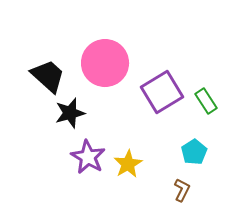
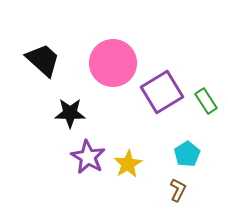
pink circle: moved 8 px right
black trapezoid: moved 5 px left, 16 px up
black star: rotated 16 degrees clockwise
cyan pentagon: moved 7 px left, 2 px down
brown L-shape: moved 4 px left
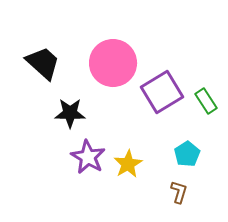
black trapezoid: moved 3 px down
brown L-shape: moved 1 px right, 2 px down; rotated 10 degrees counterclockwise
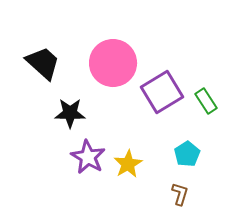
brown L-shape: moved 1 px right, 2 px down
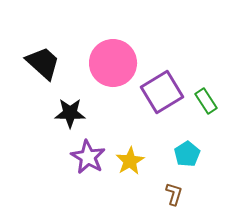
yellow star: moved 2 px right, 3 px up
brown L-shape: moved 6 px left
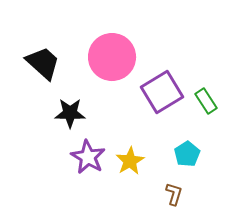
pink circle: moved 1 px left, 6 px up
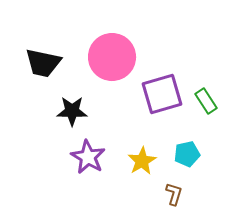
black trapezoid: rotated 150 degrees clockwise
purple square: moved 2 px down; rotated 15 degrees clockwise
black star: moved 2 px right, 2 px up
cyan pentagon: rotated 20 degrees clockwise
yellow star: moved 12 px right
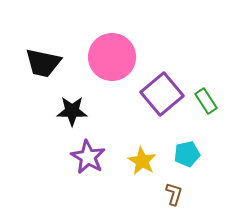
purple square: rotated 24 degrees counterclockwise
yellow star: rotated 12 degrees counterclockwise
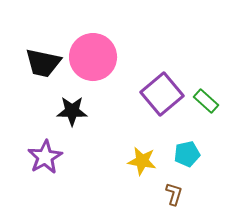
pink circle: moved 19 px left
green rectangle: rotated 15 degrees counterclockwise
purple star: moved 43 px left; rotated 12 degrees clockwise
yellow star: rotated 20 degrees counterclockwise
